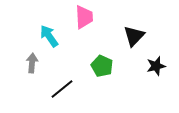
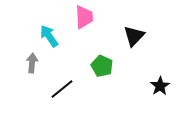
black star: moved 4 px right, 20 px down; rotated 18 degrees counterclockwise
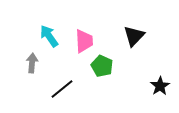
pink trapezoid: moved 24 px down
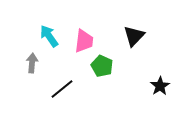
pink trapezoid: rotated 10 degrees clockwise
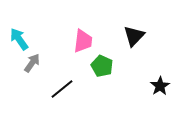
cyan arrow: moved 30 px left, 3 px down
pink trapezoid: moved 1 px left
gray arrow: rotated 30 degrees clockwise
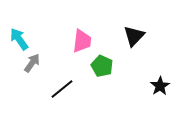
pink trapezoid: moved 1 px left
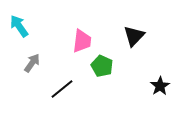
cyan arrow: moved 13 px up
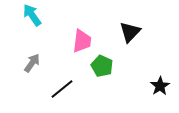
cyan arrow: moved 13 px right, 11 px up
black triangle: moved 4 px left, 4 px up
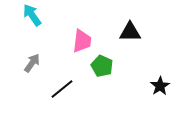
black triangle: rotated 45 degrees clockwise
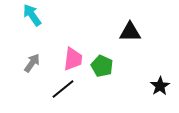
pink trapezoid: moved 9 px left, 18 px down
black line: moved 1 px right
